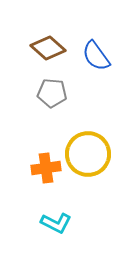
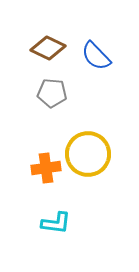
brown diamond: rotated 16 degrees counterclockwise
blue semicircle: rotated 8 degrees counterclockwise
cyan L-shape: rotated 20 degrees counterclockwise
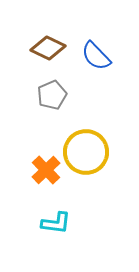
gray pentagon: moved 2 px down; rotated 28 degrees counterclockwise
yellow circle: moved 2 px left, 2 px up
orange cross: moved 2 px down; rotated 36 degrees counterclockwise
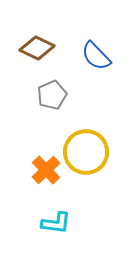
brown diamond: moved 11 px left
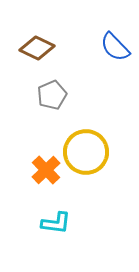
blue semicircle: moved 19 px right, 9 px up
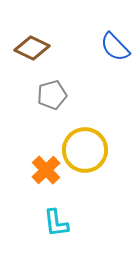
brown diamond: moved 5 px left
gray pentagon: rotated 8 degrees clockwise
yellow circle: moved 1 px left, 2 px up
cyan L-shape: rotated 76 degrees clockwise
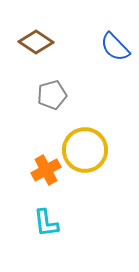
brown diamond: moved 4 px right, 6 px up; rotated 8 degrees clockwise
orange cross: rotated 16 degrees clockwise
cyan L-shape: moved 10 px left
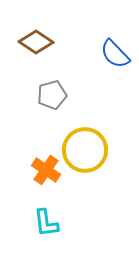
blue semicircle: moved 7 px down
orange cross: rotated 28 degrees counterclockwise
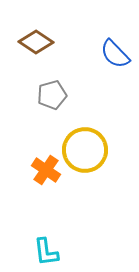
cyan L-shape: moved 29 px down
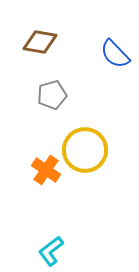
brown diamond: moved 4 px right; rotated 24 degrees counterclockwise
cyan L-shape: moved 5 px right, 1 px up; rotated 60 degrees clockwise
